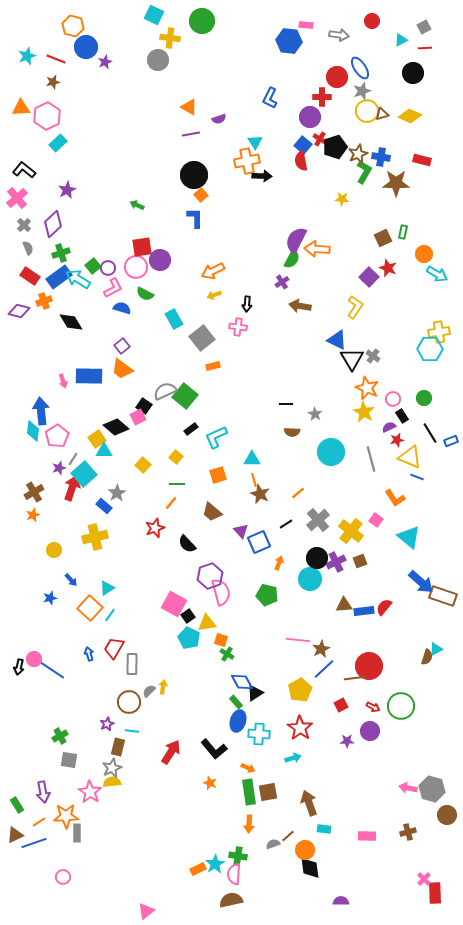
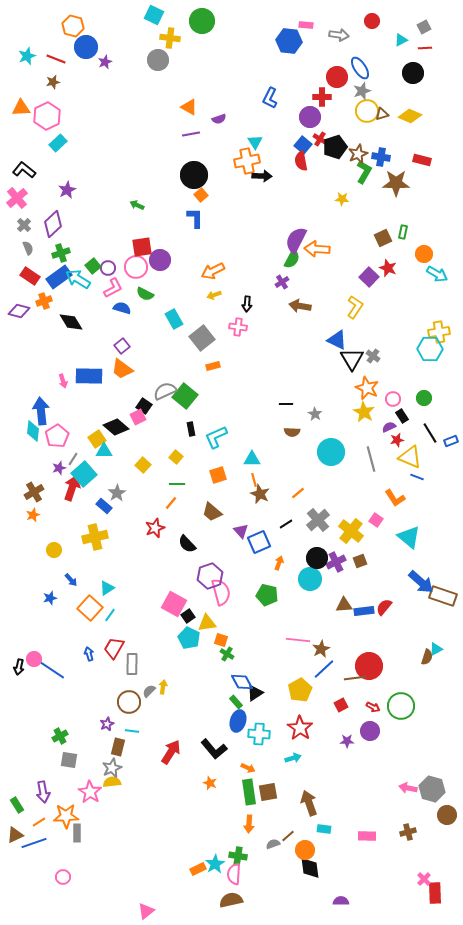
black rectangle at (191, 429): rotated 64 degrees counterclockwise
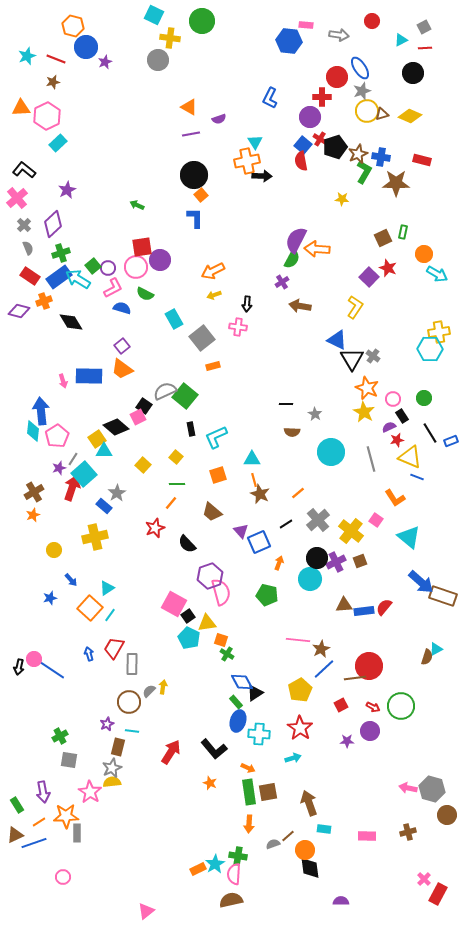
red rectangle at (435, 893): moved 3 px right, 1 px down; rotated 30 degrees clockwise
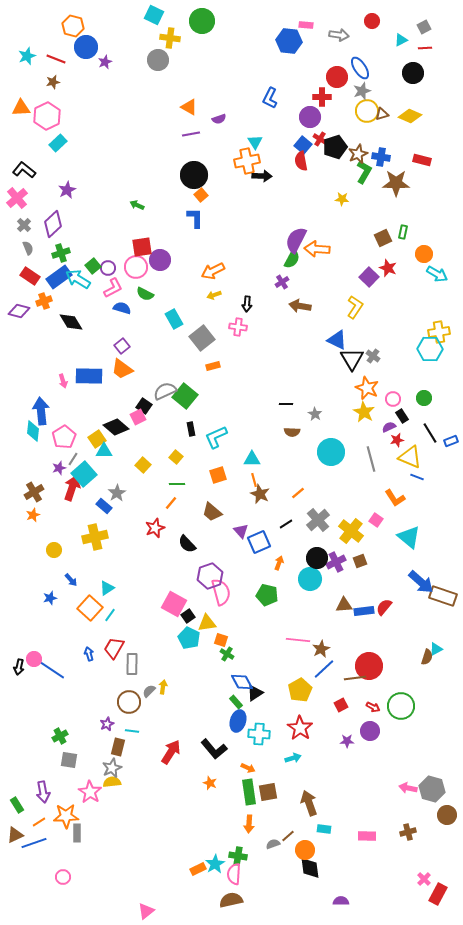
pink pentagon at (57, 436): moved 7 px right, 1 px down
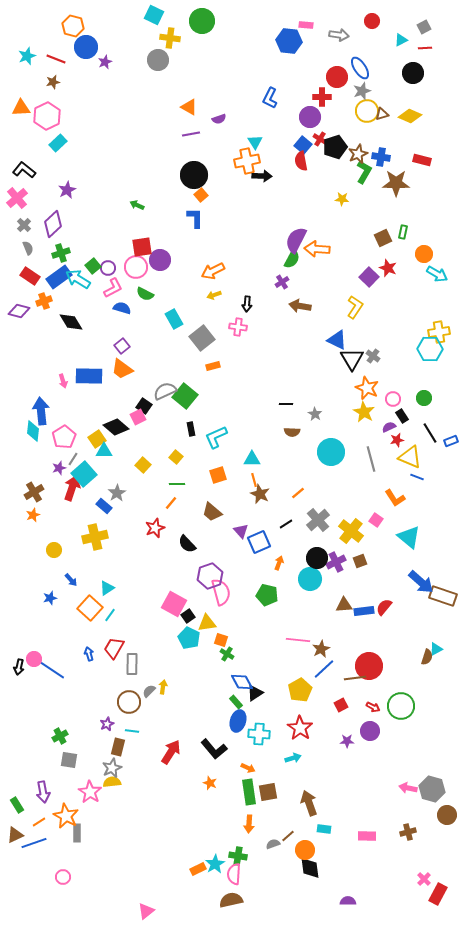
orange star at (66, 816): rotated 30 degrees clockwise
purple semicircle at (341, 901): moved 7 px right
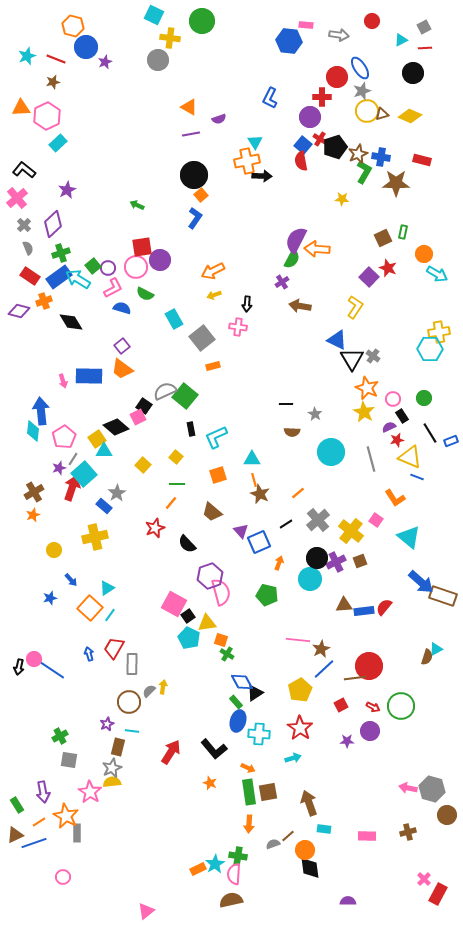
blue L-shape at (195, 218): rotated 35 degrees clockwise
